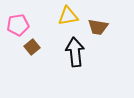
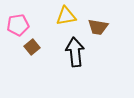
yellow triangle: moved 2 px left
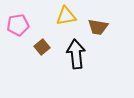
brown square: moved 10 px right
black arrow: moved 1 px right, 2 px down
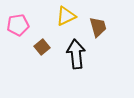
yellow triangle: rotated 15 degrees counterclockwise
brown trapezoid: rotated 115 degrees counterclockwise
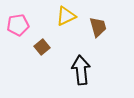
black arrow: moved 5 px right, 16 px down
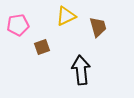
brown square: rotated 21 degrees clockwise
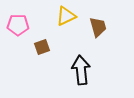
pink pentagon: rotated 10 degrees clockwise
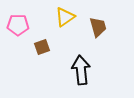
yellow triangle: moved 1 px left, 1 px down; rotated 10 degrees counterclockwise
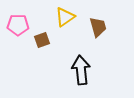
brown square: moved 7 px up
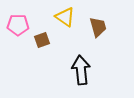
yellow triangle: rotated 50 degrees counterclockwise
